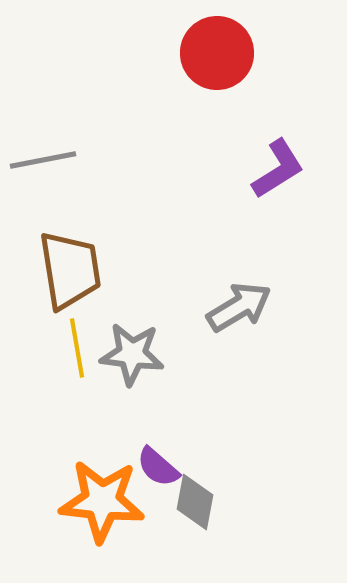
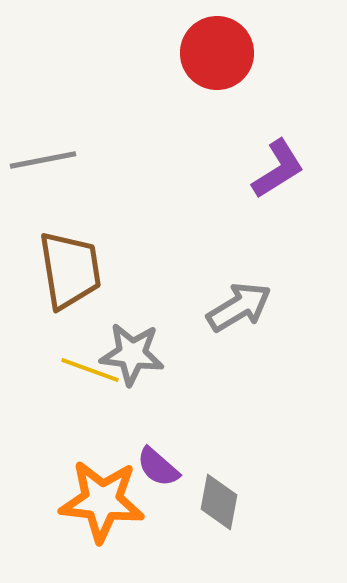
yellow line: moved 13 px right, 22 px down; rotated 60 degrees counterclockwise
gray diamond: moved 24 px right
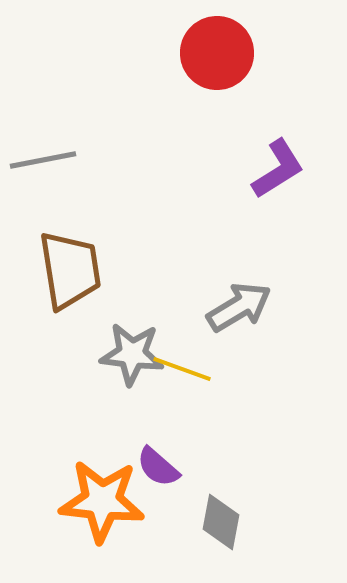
yellow line: moved 92 px right, 1 px up
gray diamond: moved 2 px right, 20 px down
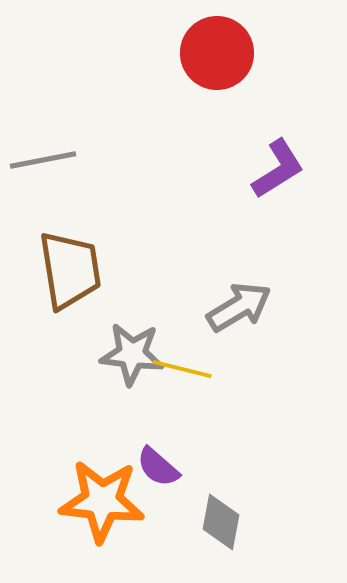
yellow line: rotated 6 degrees counterclockwise
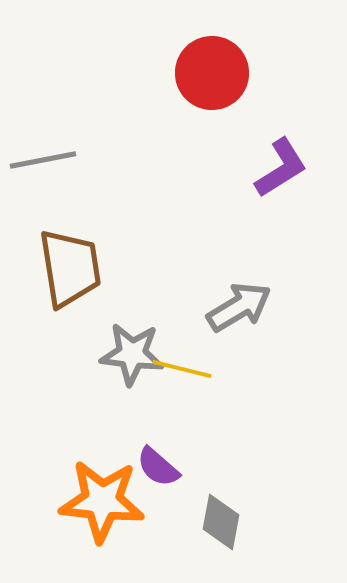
red circle: moved 5 px left, 20 px down
purple L-shape: moved 3 px right, 1 px up
brown trapezoid: moved 2 px up
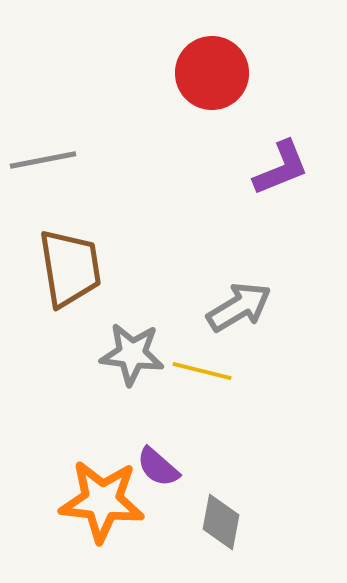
purple L-shape: rotated 10 degrees clockwise
yellow line: moved 20 px right, 2 px down
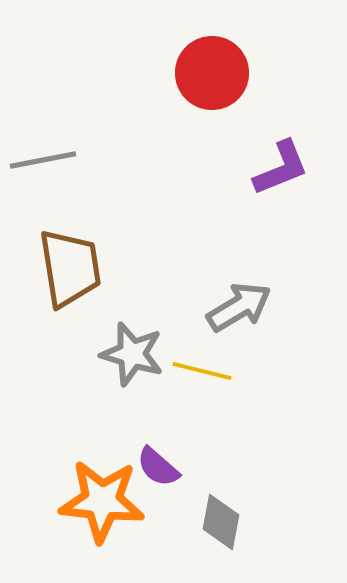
gray star: rotated 10 degrees clockwise
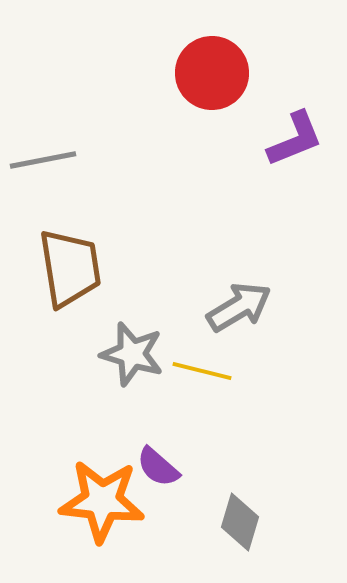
purple L-shape: moved 14 px right, 29 px up
gray diamond: moved 19 px right; rotated 6 degrees clockwise
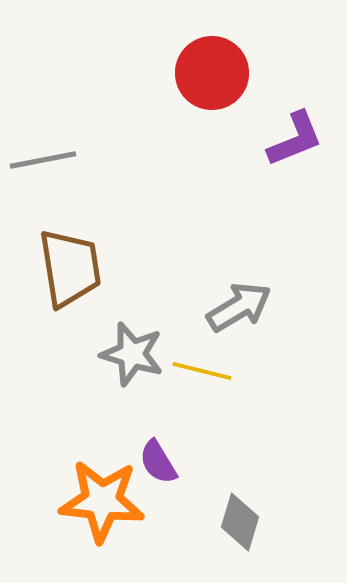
purple semicircle: moved 5 px up; rotated 18 degrees clockwise
